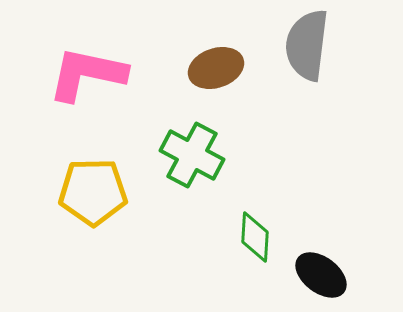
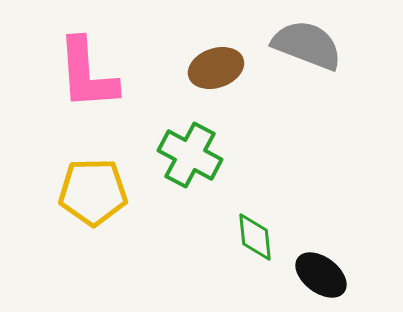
gray semicircle: rotated 104 degrees clockwise
pink L-shape: rotated 106 degrees counterclockwise
green cross: moved 2 px left
green diamond: rotated 9 degrees counterclockwise
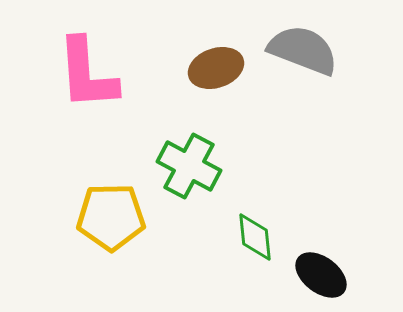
gray semicircle: moved 4 px left, 5 px down
green cross: moved 1 px left, 11 px down
yellow pentagon: moved 18 px right, 25 px down
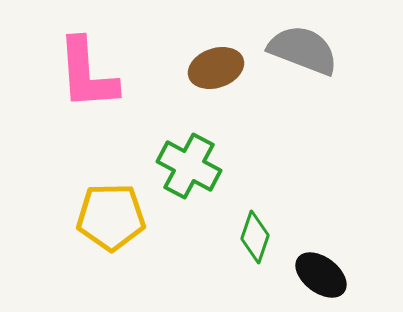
green diamond: rotated 24 degrees clockwise
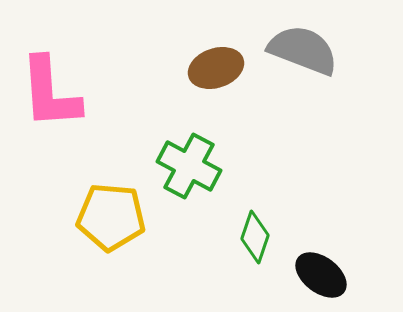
pink L-shape: moved 37 px left, 19 px down
yellow pentagon: rotated 6 degrees clockwise
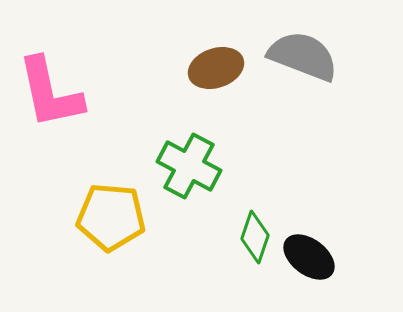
gray semicircle: moved 6 px down
pink L-shape: rotated 8 degrees counterclockwise
black ellipse: moved 12 px left, 18 px up
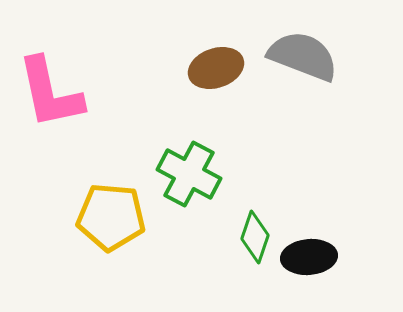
green cross: moved 8 px down
black ellipse: rotated 42 degrees counterclockwise
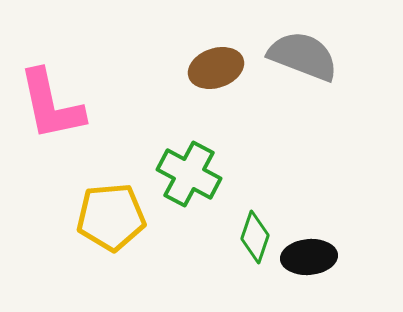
pink L-shape: moved 1 px right, 12 px down
yellow pentagon: rotated 10 degrees counterclockwise
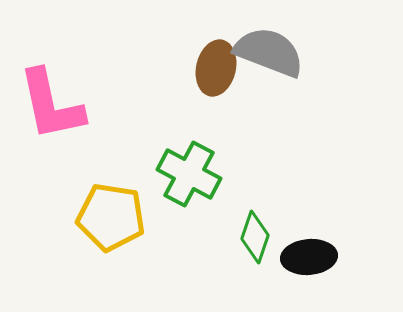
gray semicircle: moved 34 px left, 4 px up
brown ellipse: rotated 58 degrees counterclockwise
yellow pentagon: rotated 14 degrees clockwise
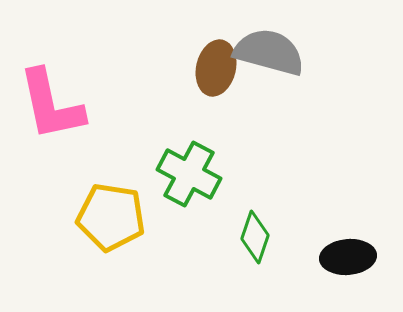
gray semicircle: rotated 6 degrees counterclockwise
black ellipse: moved 39 px right
